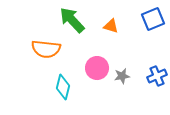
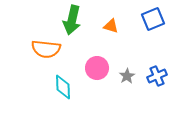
green arrow: rotated 124 degrees counterclockwise
gray star: moved 5 px right; rotated 21 degrees counterclockwise
cyan diamond: rotated 15 degrees counterclockwise
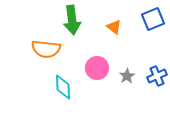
green arrow: rotated 20 degrees counterclockwise
orange triangle: moved 3 px right, 1 px down; rotated 21 degrees clockwise
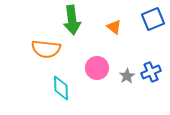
blue cross: moved 6 px left, 4 px up
cyan diamond: moved 2 px left, 1 px down
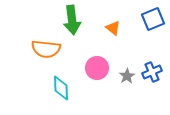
orange triangle: moved 1 px left, 1 px down
blue cross: moved 1 px right
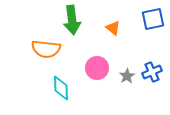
blue square: rotated 10 degrees clockwise
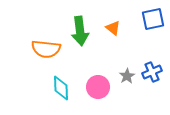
green arrow: moved 8 px right, 11 px down
pink circle: moved 1 px right, 19 px down
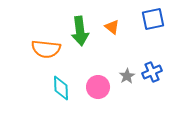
orange triangle: moved 1 px left, 1 px up
